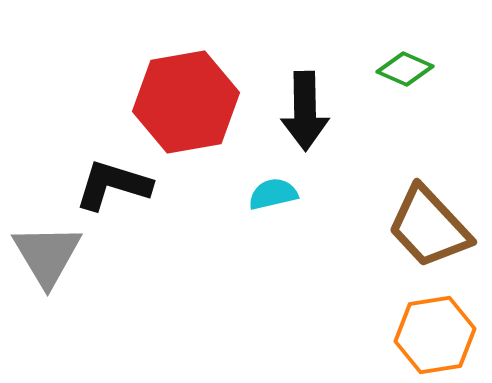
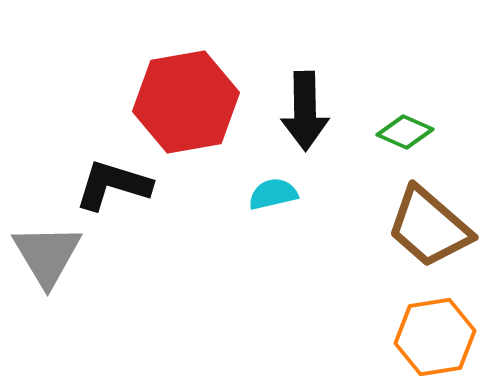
green diamond: moved 63 px down
brown trapezoid: rotated 6 degrees counterclockwise
orange hexagon: moved 2 px down
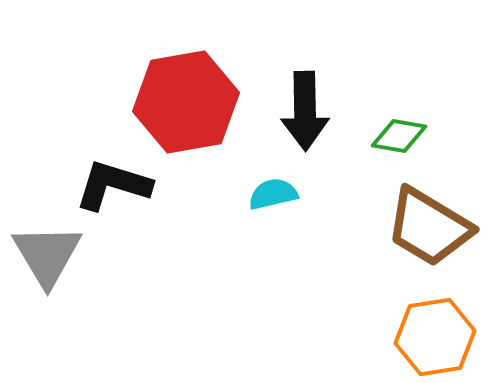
green diamond: moved 6 px left, 4 px down; rotated 14 degrees counterclockwise
brown trapezoid: rotated 10 degrees counterclockwise
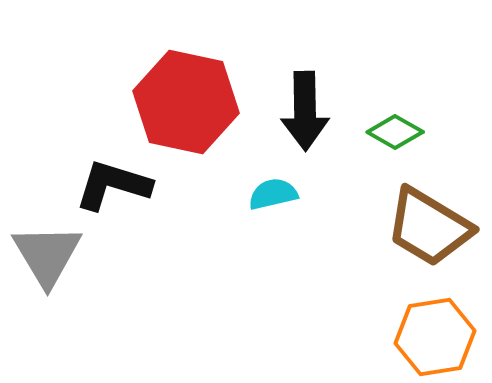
red hexagon: rotated 22 degrees clockwise
green diamond: moved 4 px left, 4 px up; rotated 20 degrees clockwise
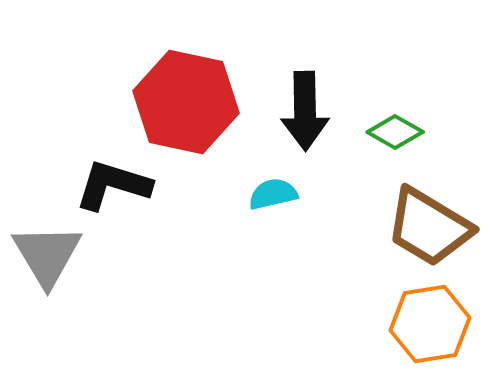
orange hexagon: moved 5 px left, 13 px up
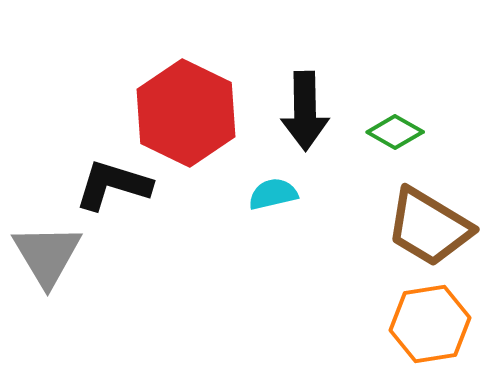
red hexagon: moved 11 px down; rotated 14 degrees clockwise
